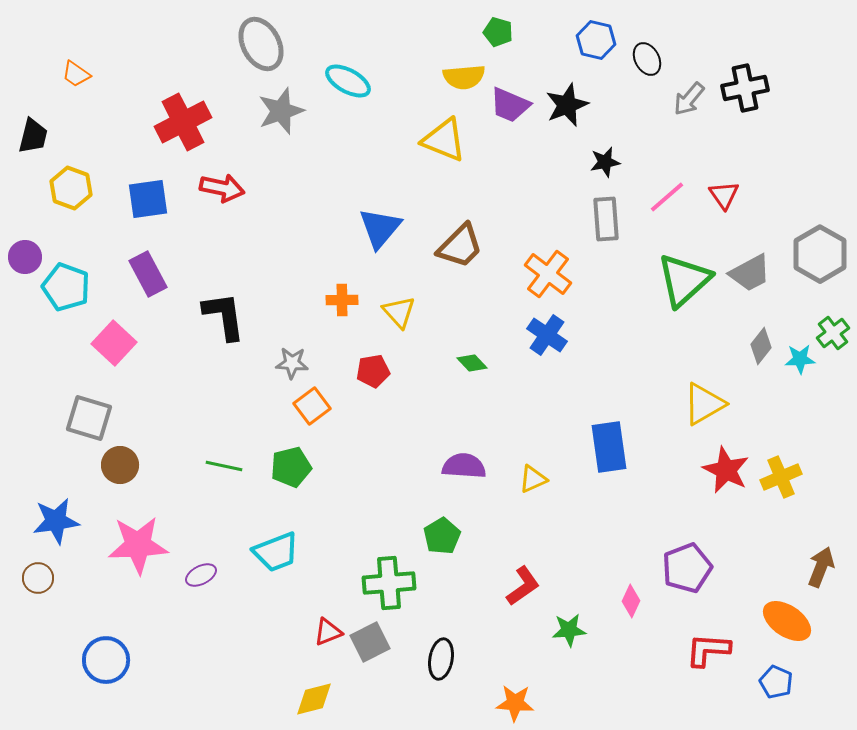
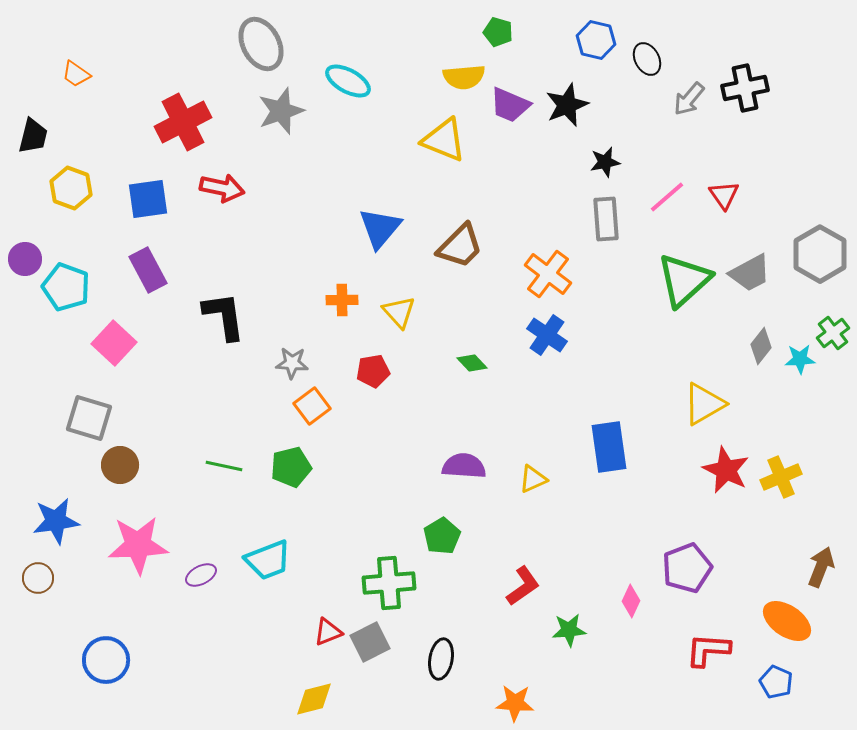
purple circle at (25, 257): moved 2 px down
purple rectangle at (148, 274): moved 4 px up
cyan trapezoid at (276, 552): moved 8 px left, 8 px down
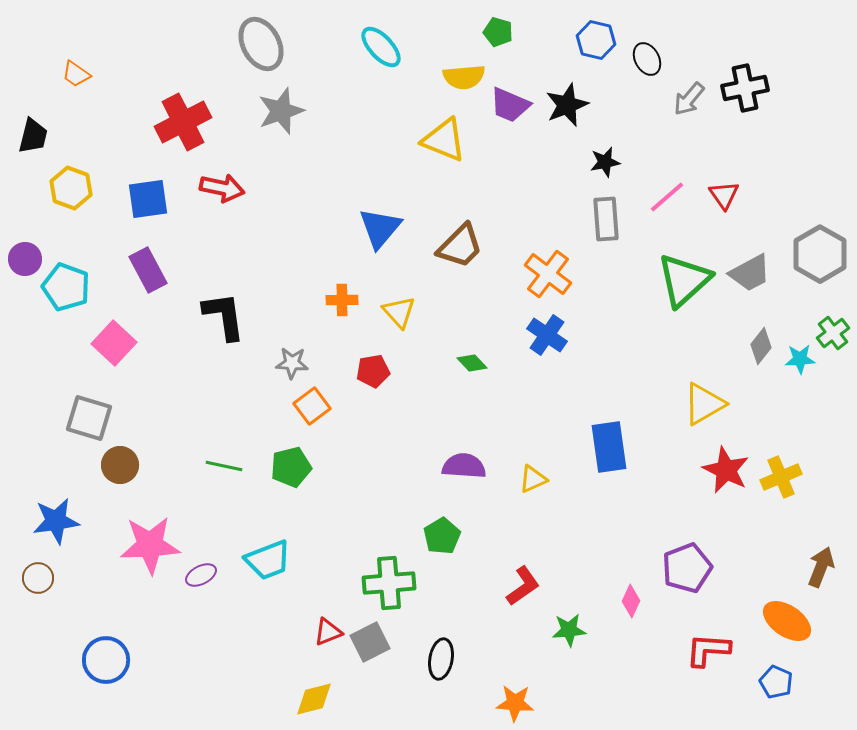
cyan ellipse at (348, 81): moved 33 px right, 34 px up; rotated 18 degrees clockwise
pink star at (138, 545): moved 12 px right
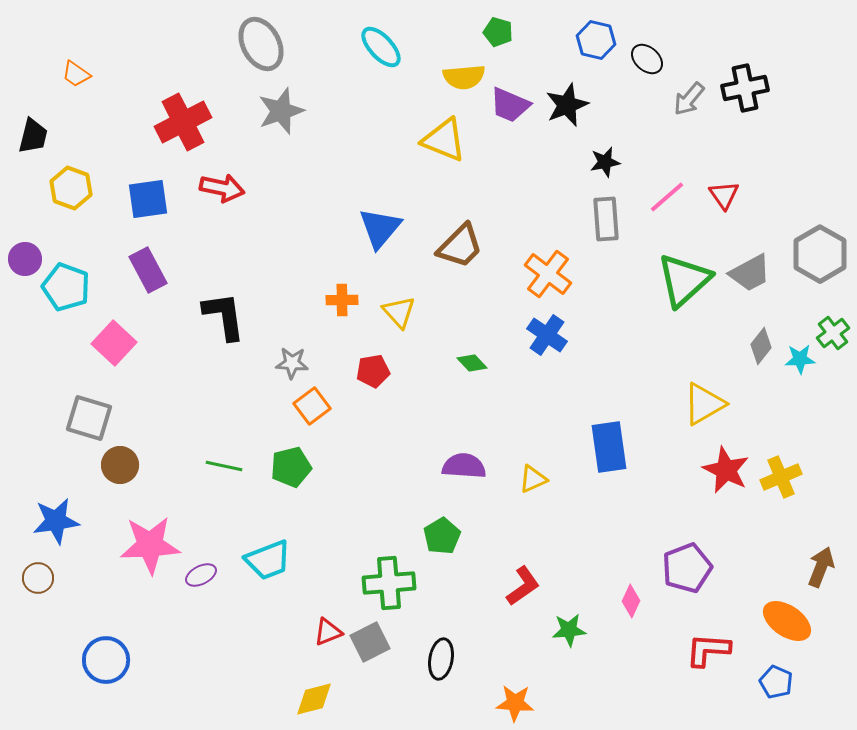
black ellipse at (647, 59): rotated 20 degrees counterclockwise
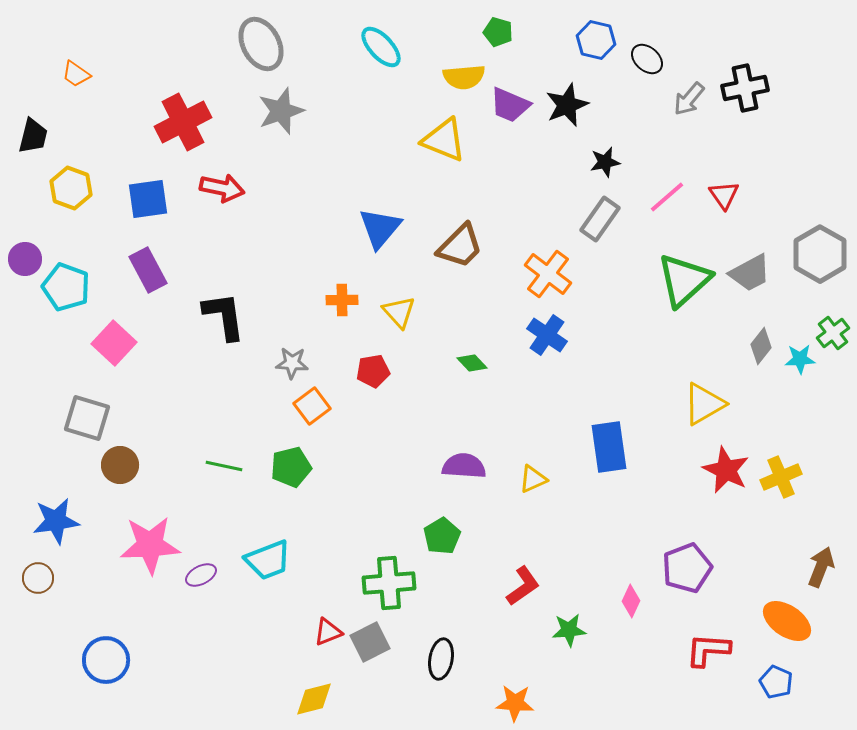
gray rectangle at (606, 219): moved 6 px left; rotated 39 degrees clockwise
gray square at (89, 418): moved 2 px left
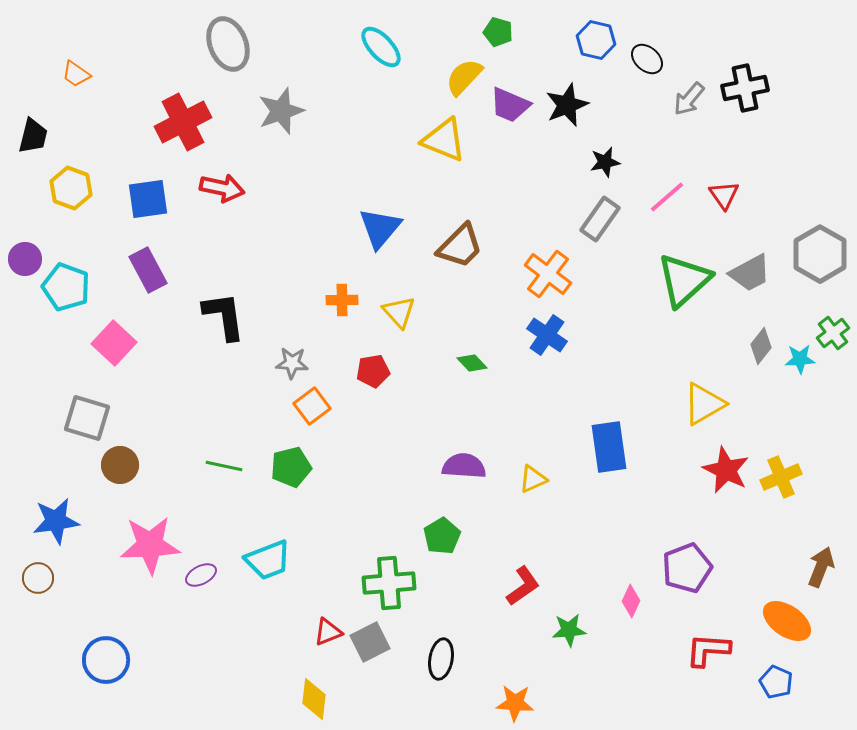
gray ellipse at (261, 44): moved 33 px left; rotated 6 degrees clockwise
yellow semicircle at (464, 77): rotated 138 degrees clockwise
yellow diamond at (314, 699): rotated 69 degrees counterclockwise
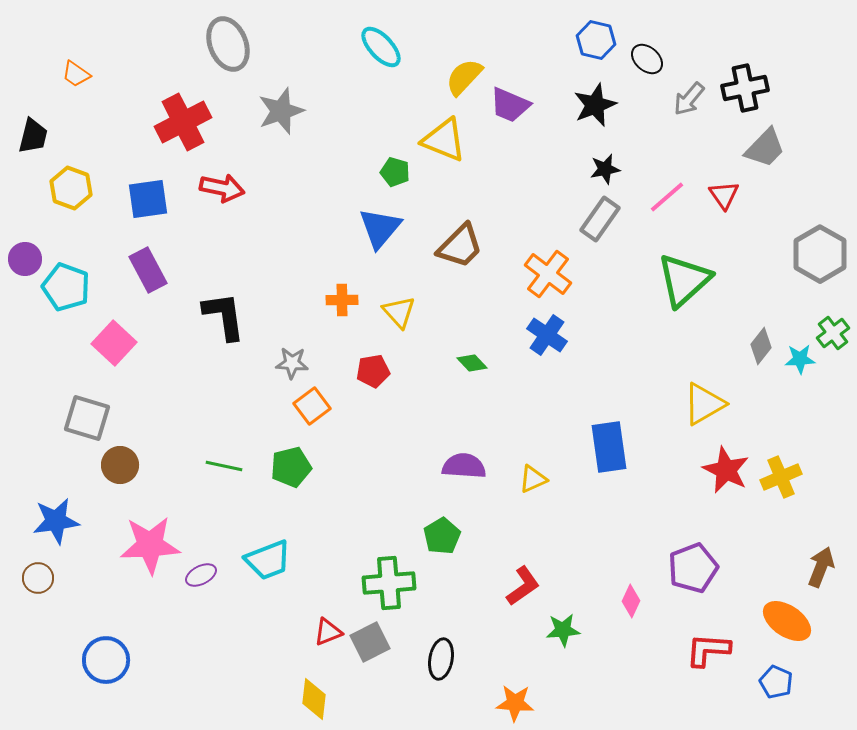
green pentagon at (498, 32): moved 103 px left, 140 px down
black star at (567, 105): moved 28 px right
black star at (605, 162): moved 7 px down
gray trapezoid at (750, 273): moved 15 px right, 125 px up; rotated 18 degrees counterclockwise
purple pentagon at (687, 568): moved 6 px right
green star at (569, 630): moved 6 px left
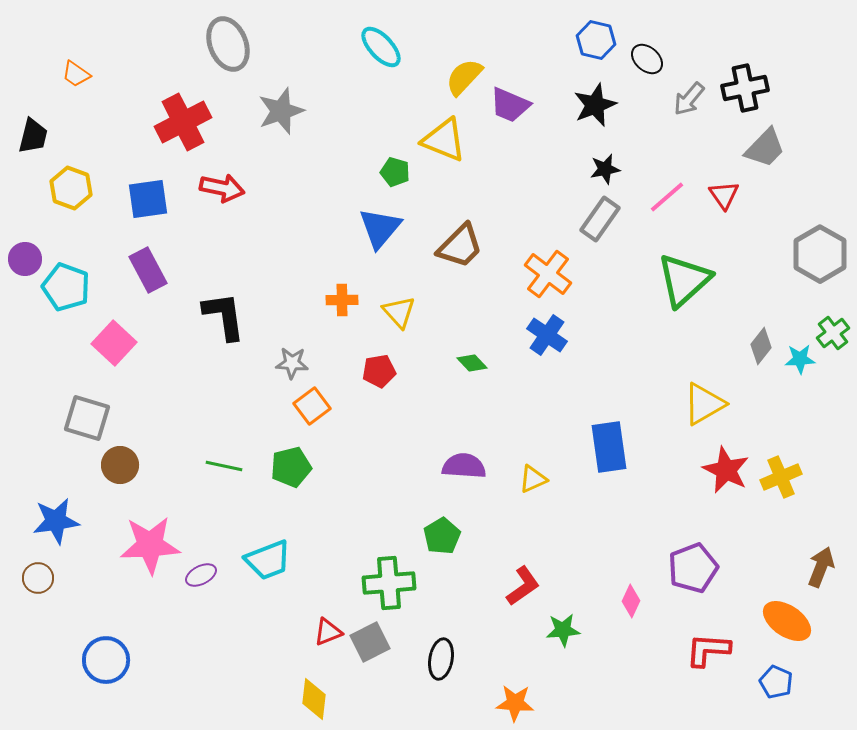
red pentagon at (373, 371): moved 6 px right
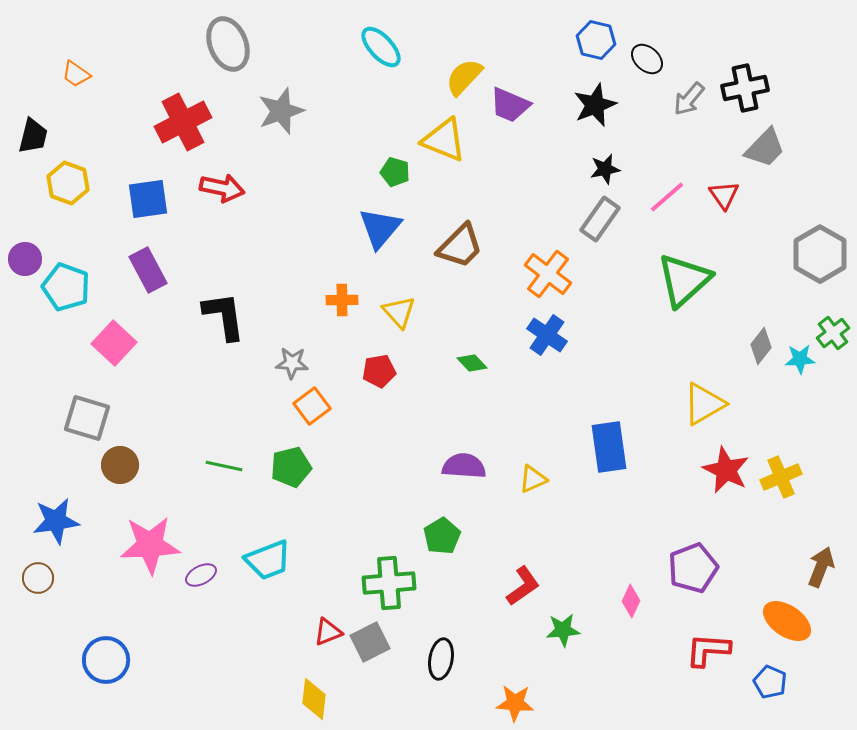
yellow hexagon at (71, 188): moved 3 px left, 5 px up
blue pentagon at (776, 682): moved 6 px left
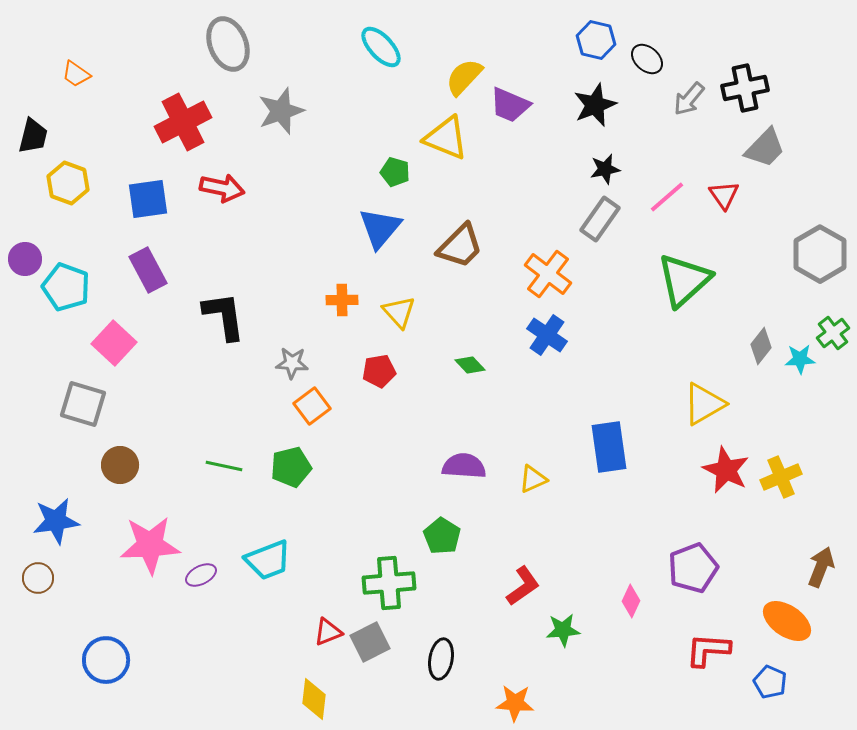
yellow triangle at (444, 140): moved 2 px right, 2 px up
green diamond at (472, 363): moved 2 px left, 2 px down
gray square at (87, 418): moved 4 px left, 14 px up
green pentagon at (442, 536): rotated 9 degrees counterclockwise
